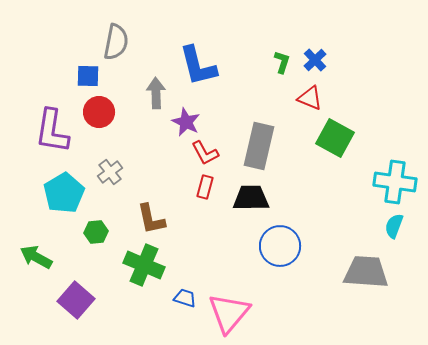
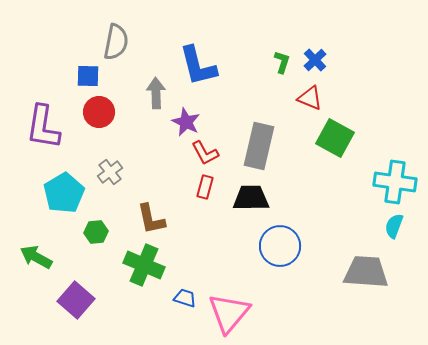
purple L-shape: moved 9 px left, 4 px up
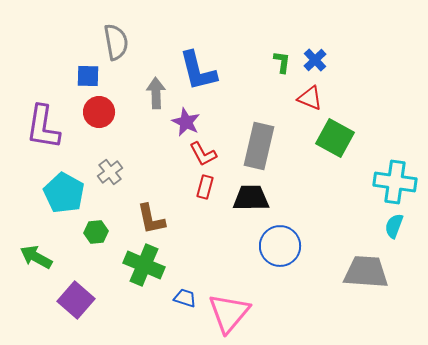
gray semicircle: rotated 21 degrees counterclockwise
green L-shape: rotated 10 degrees counterclockwise
blue L-shape: moved 5 px down
red L-shape: moved 2 px left, 1 px down
cyan pentagon: rotated 12 degrees counterclockwise
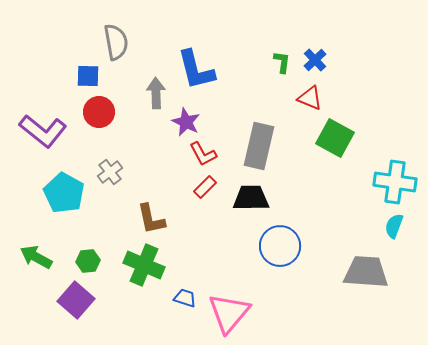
blue L-shape: moved 2 px left, 1 px up
purple L-shape: moved 4 px down; rotated 60 degrees counterclockwise
red rectangle: rotated 30 degrees clockwise
green hexagon: moved 8 px left, 29 px down
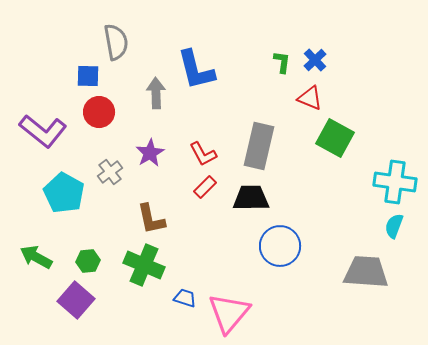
purple star: moved 36 px left, 31 px down; rotated 16 degrees clockwise
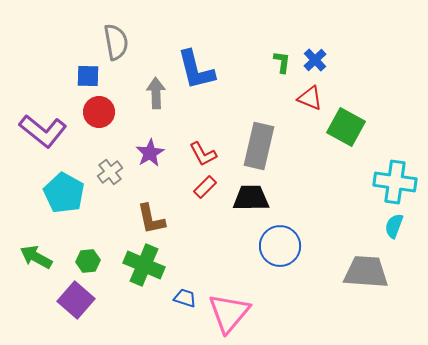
green square: moved 11 px right, 11 px up
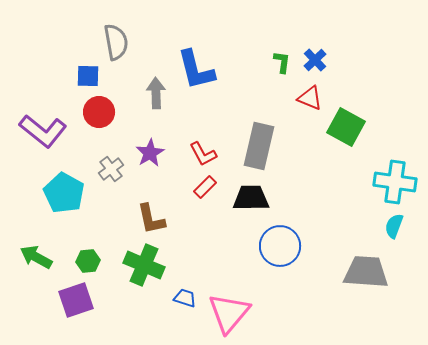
gray cross: moved 1 px right, 3 px up
purple square: rotated 30 degrees clockwise
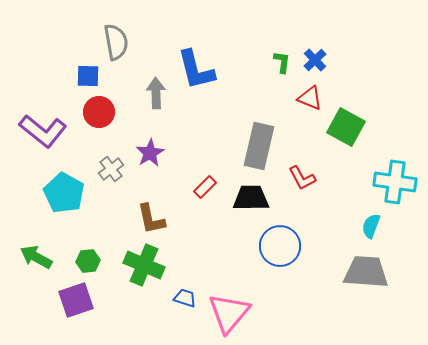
red L-shape: moved 99 px right, 24 px down
cyan semicircle: moved 23 px left
